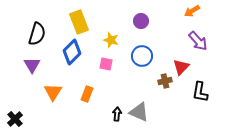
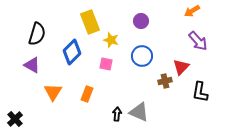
yellow rectangle: moved 11 px right
purple triangle: rotated 30 degrees counterclockwise
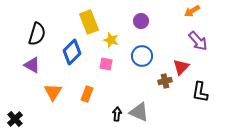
yellow rectangle: moved 1 px left
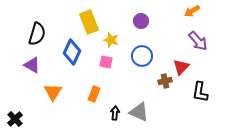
blue diamond: rotated 20 degrees counterclockwise
pink square: moved 2 px up
orange rectangle: moved 7 px right
black arrow: moved 2 px left, 1 px up
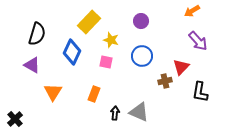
yellow rectangle: rotated 65 degrees clockwise
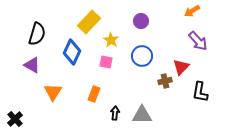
yellow star: rotated 14 degrees clockwise
gray triangle: moved 3 px right, 3 px down; rotated 25 degrees counterclockwise
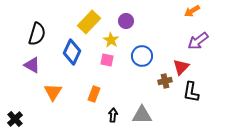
purple circle: moved 15 px left
purple arrow: rotated 95 degrees clockwise
pink square: moved 1 px right, 2 px up
black L-shape: moved 9 px left
black arrow: moved 2 px left, 2 px down
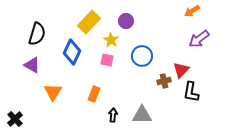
purple arrow: moved 1 px right, 2 px up
red triangle: moved 3 px down
brown cross: moved 1 px left
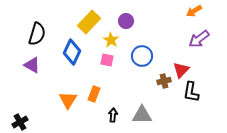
orange arrow: moved 2 px right
orange triangle: moved 15 px right, 8 px down
black cross: moved 5 px right, 3 px down; rotated 14 degrees clockwise
